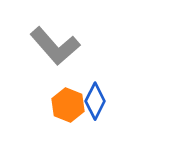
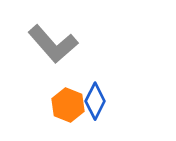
gray L-shape: moved 2 px left, 2 px up
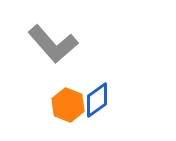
blue diamond: moved 2 px right, 1 px up; rotated 27 degrees clockwise
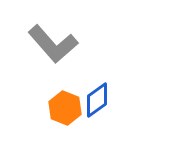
orange hexagon: moved 3 px left, 3 px down
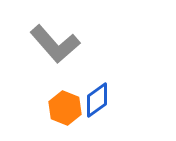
gray L-shape: moved 2 px right
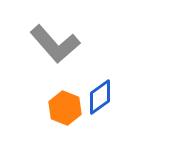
blue diamond: moved 3 px right, 3 px up
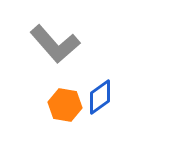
orange hexagon: moved 3 px up; rotated 12 degrees counterclockwise
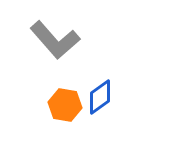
gray L-shape: moved 4 px up
